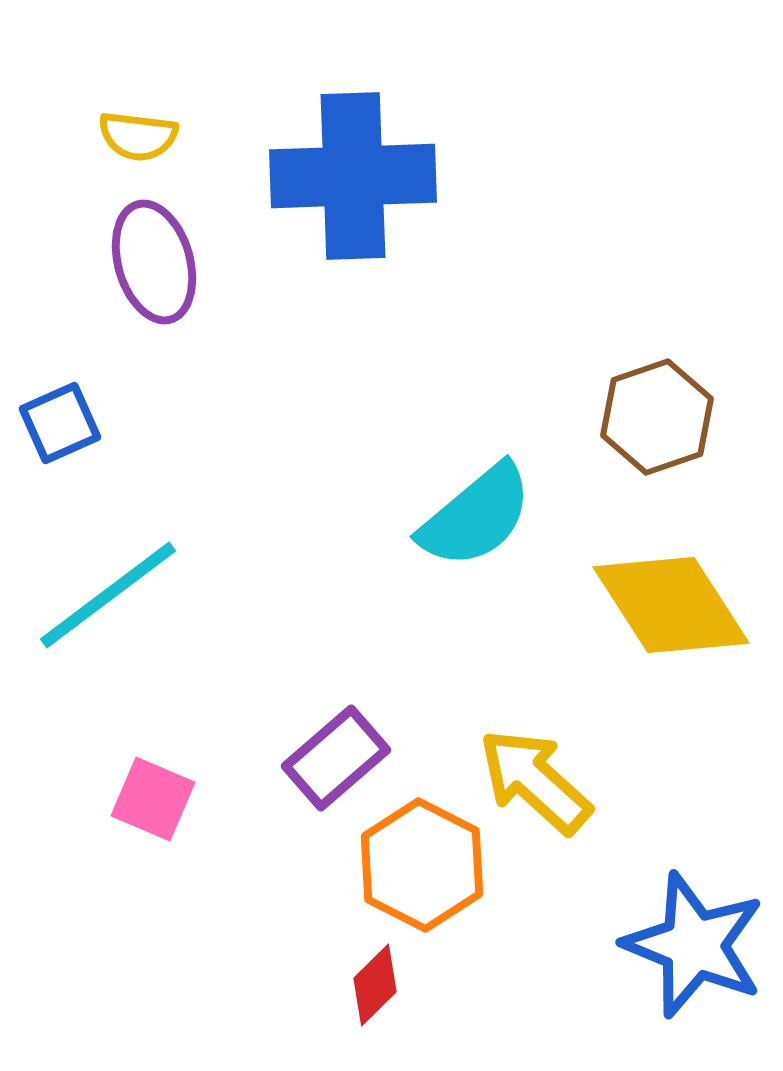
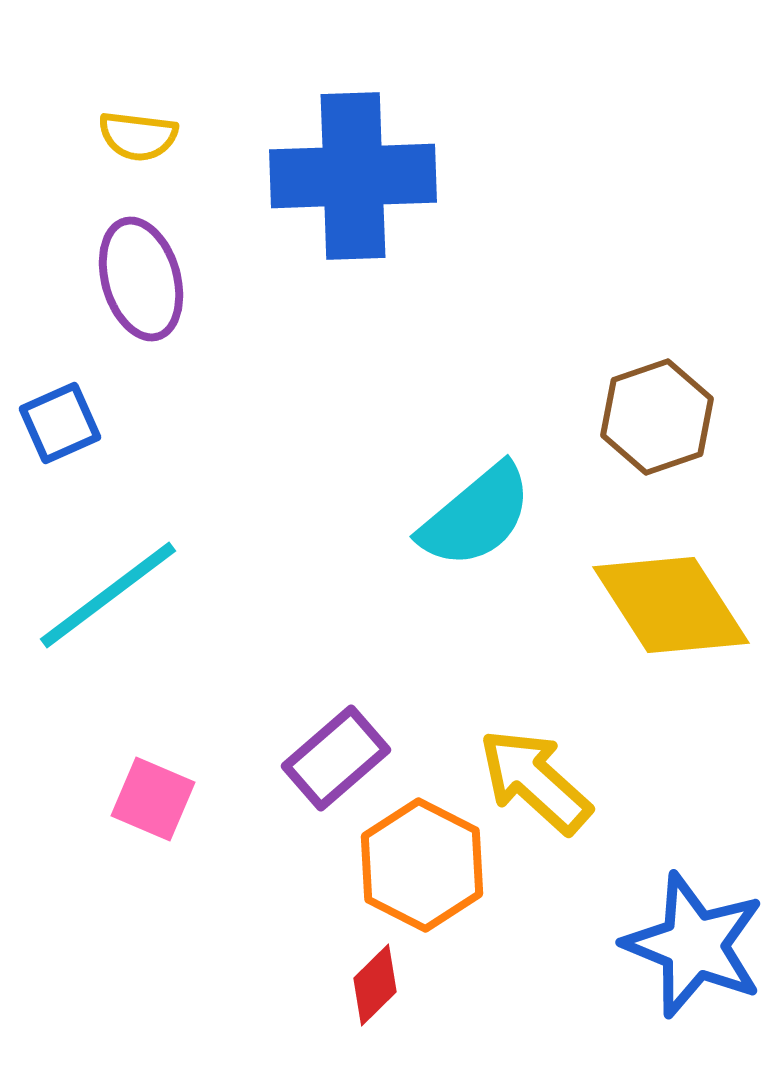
purple ellipse: moved 13 px left, 17 px down
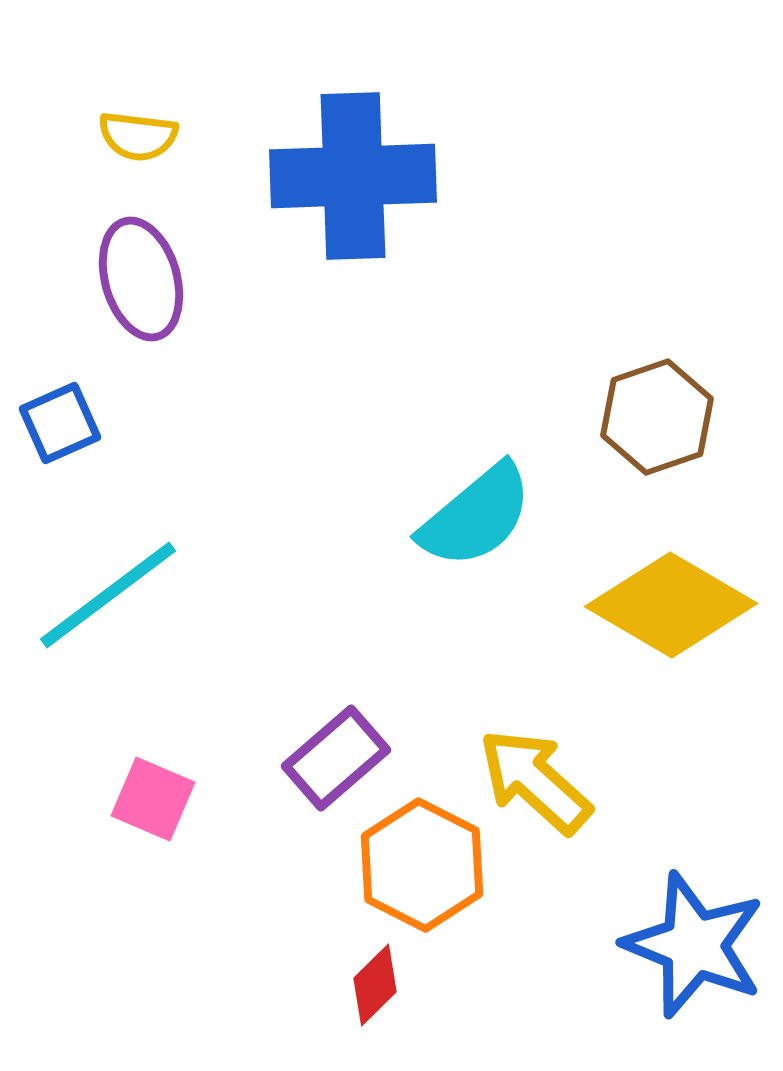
yellow diamond: rotated 27 degrees counterclockwise
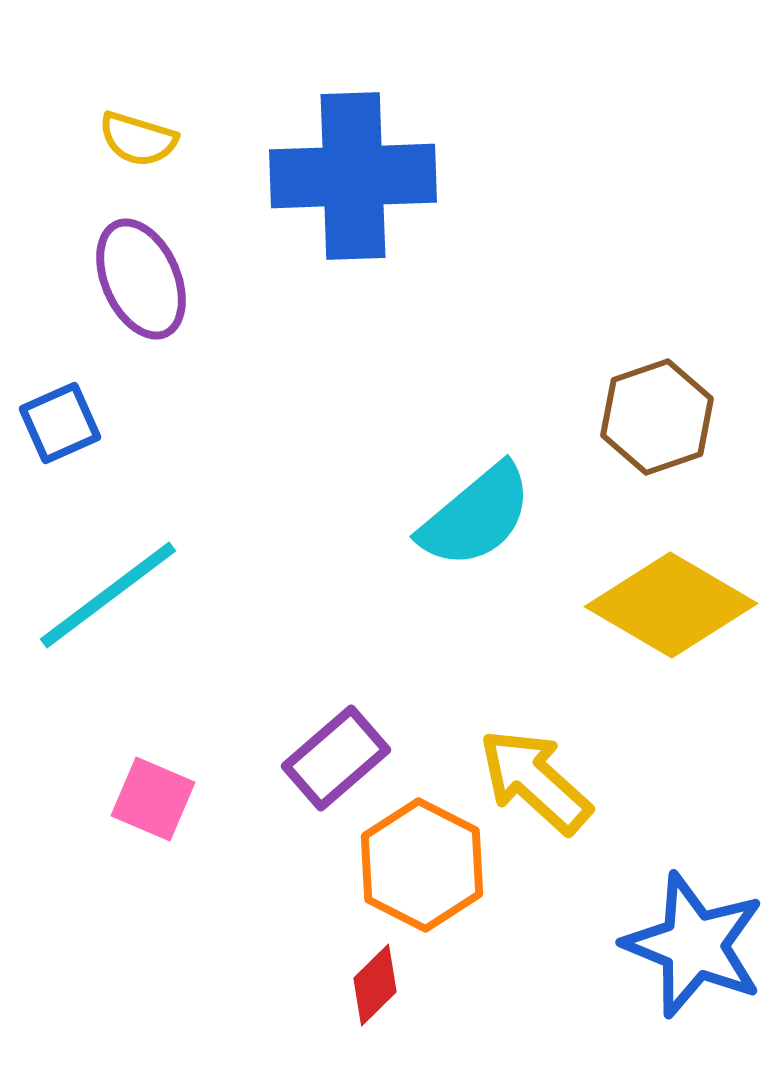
yellow semicircle: moved 3 px down; rotated 10 degrees clockwise
purple ellipse: rotated 8 degrees counterclockwise
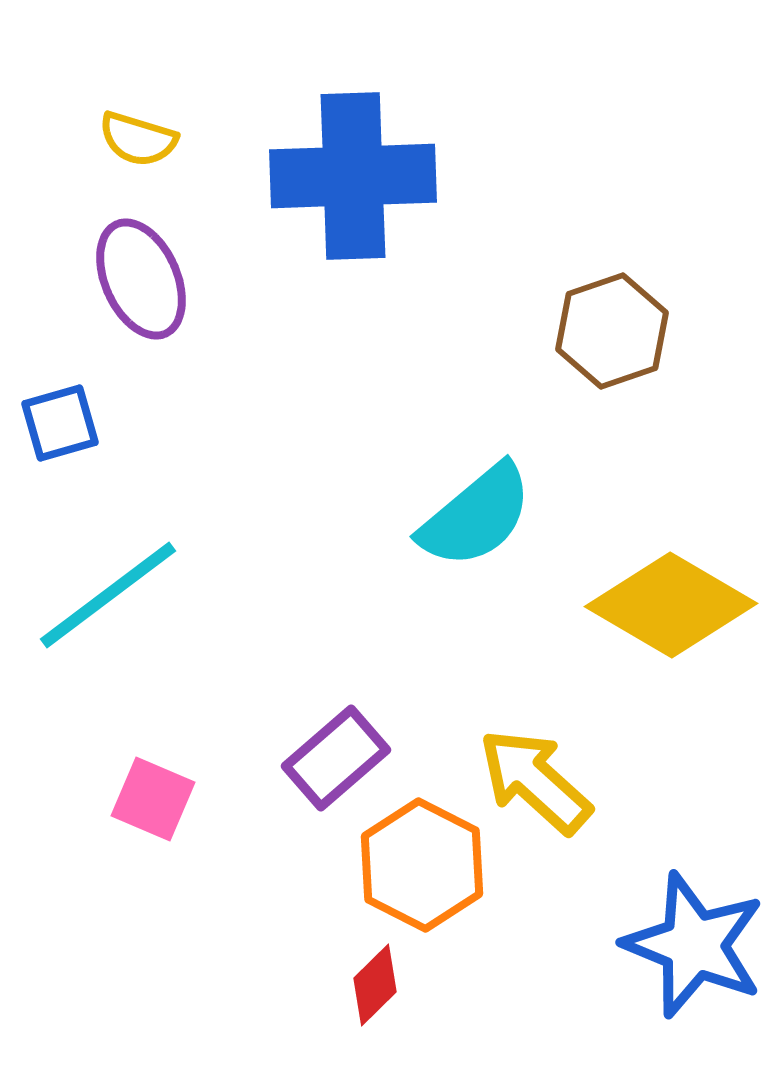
brown hexagon: moved 45 px left, 86 px up
blue square: rotated 8 degrees clockwise
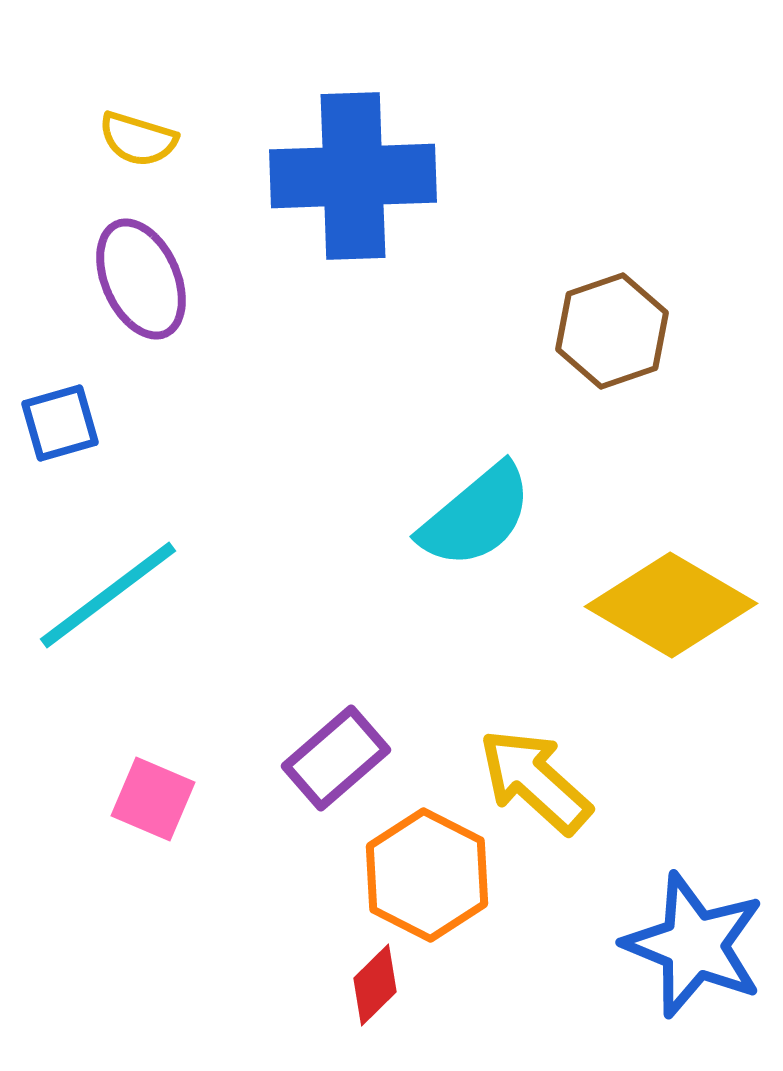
orange hexagon: moved 5 px right, 10 px down
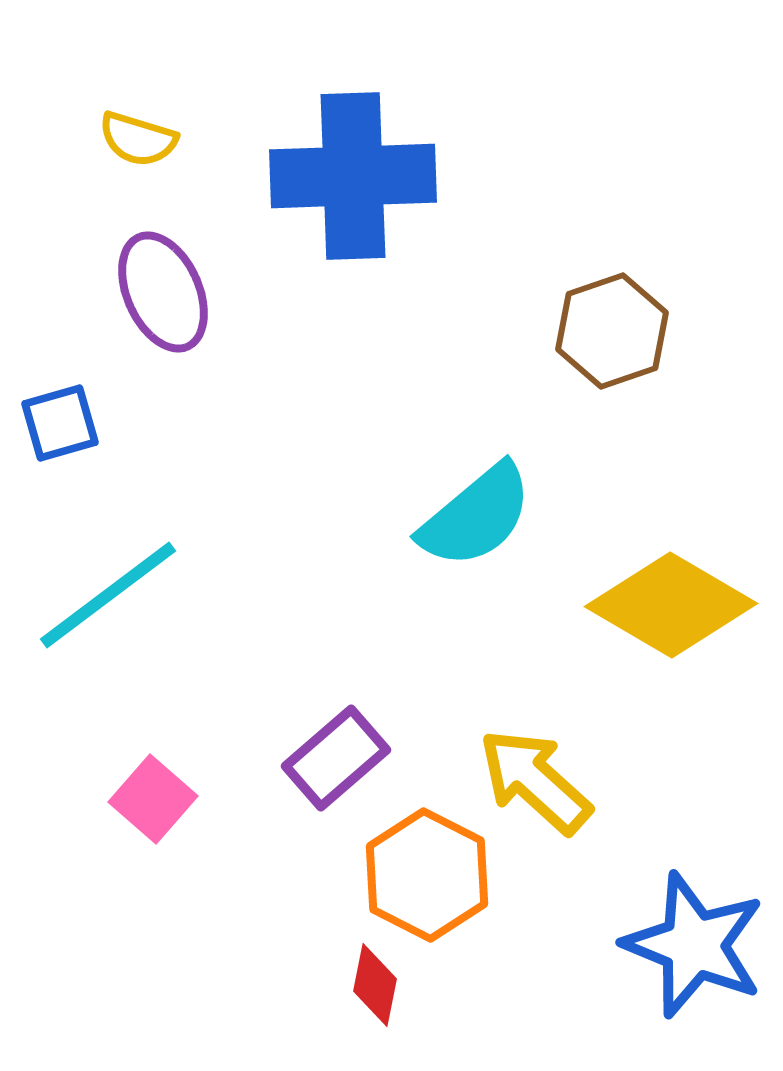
purple ellipse: moved 22 px right, 13 px down
pink square: rotated 18 degrees clockwise
red diamond: rotated 34 degrees counterclockwise
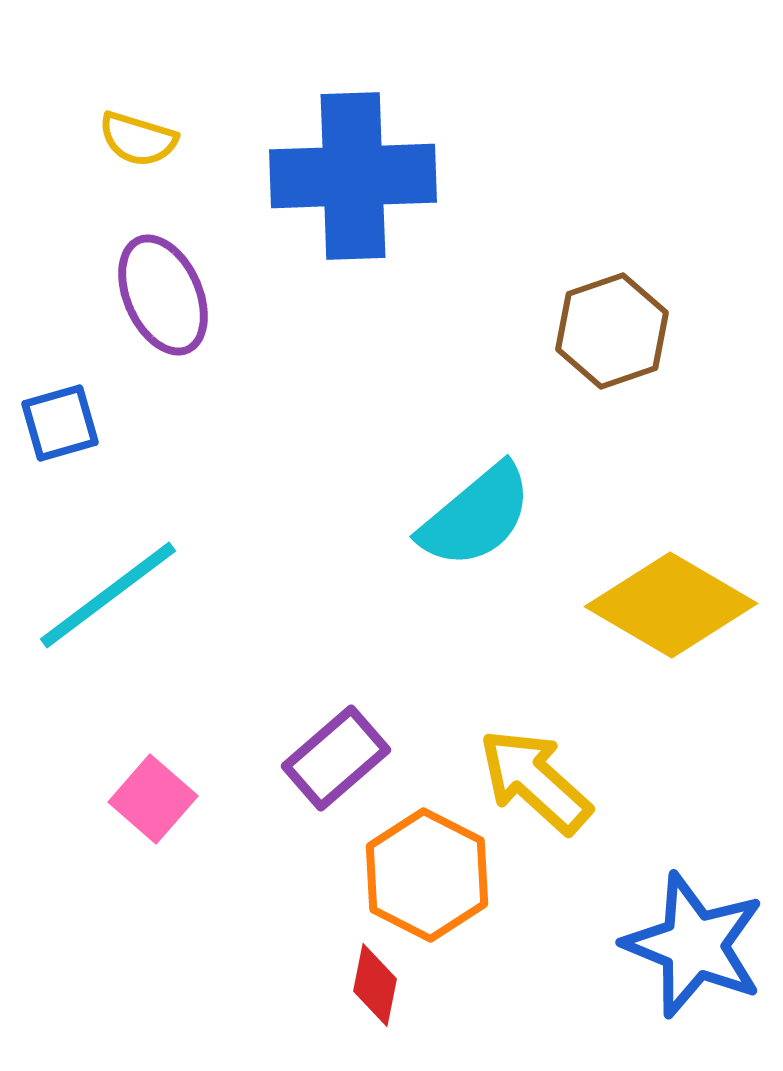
purple ellipse: moved 3 px down
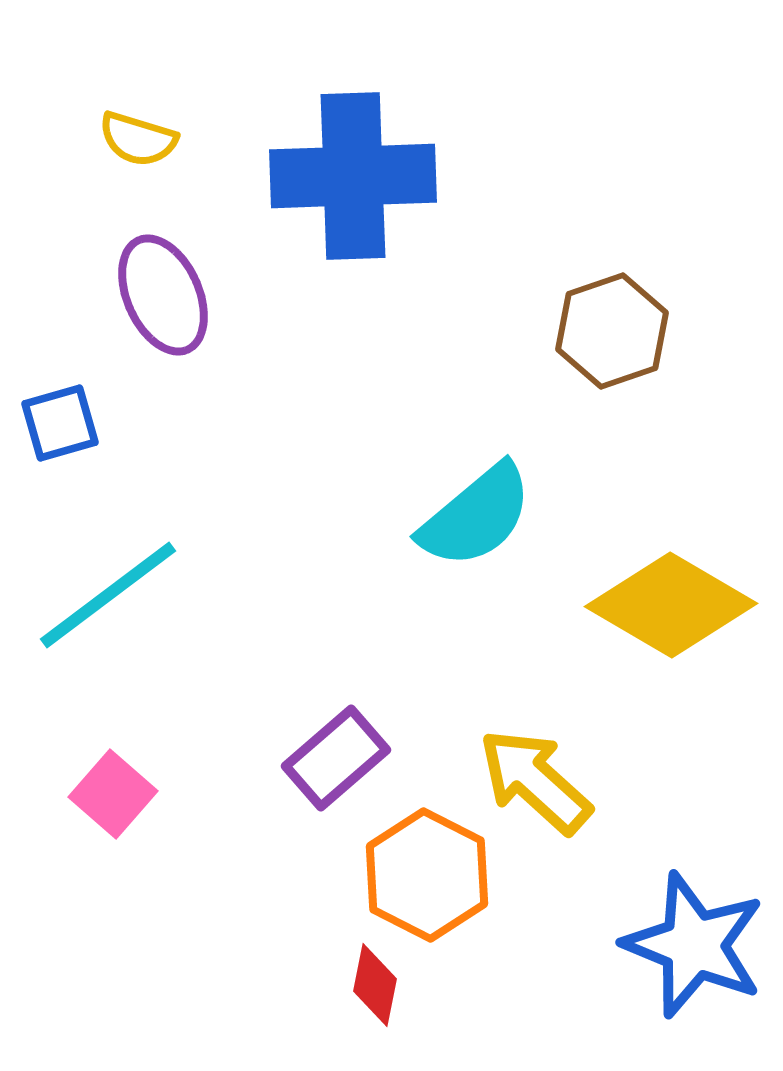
pink square: moved 40 px left, 5 px up
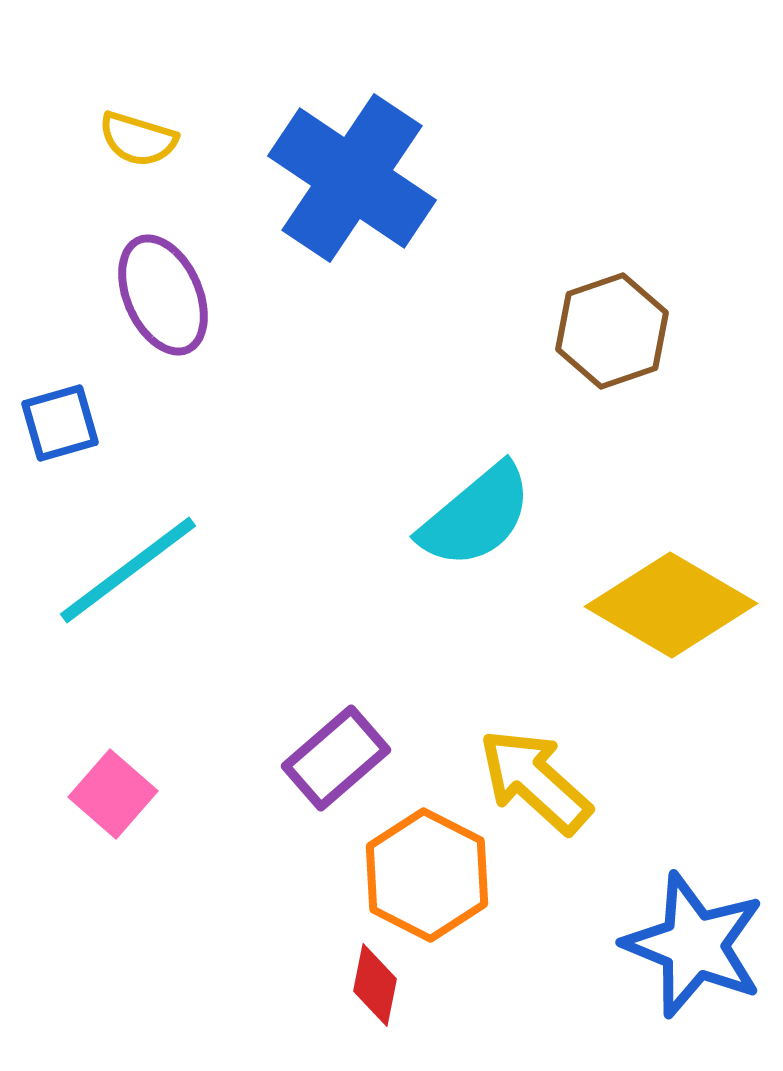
blue cross: moved 1 px left, 2 px down; rotated 36 degrees clockwise
cyan line: moved 20 px right, 25 px up
